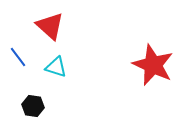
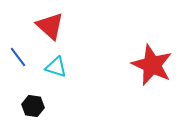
red star: moved 1 px left
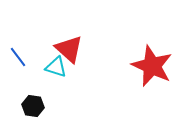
red triangle: moved 19 px right, 23 px down
red star: moved 1 px down
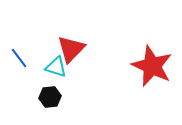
red triangle: moved 2 px right; rotated 32 degrees clockwise
blue line: moved 1 px right, 1 px down
black hexagon: moved 17 px right, 9 px up; rotated 15 degrees counterclockwise
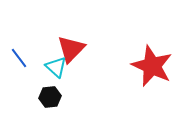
cyan triangle: rotated 25 degrees clockwise
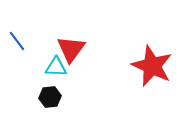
red triangle: rotated 8 degrees counterclockwise
blue line: moved 2 px left, 17 px up
cyan triangle: rotated 40 degrees counterclockwise
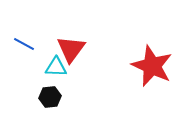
blue line: moved 7 px right, 3 px down; rotated 25 degrees counterclockwise
